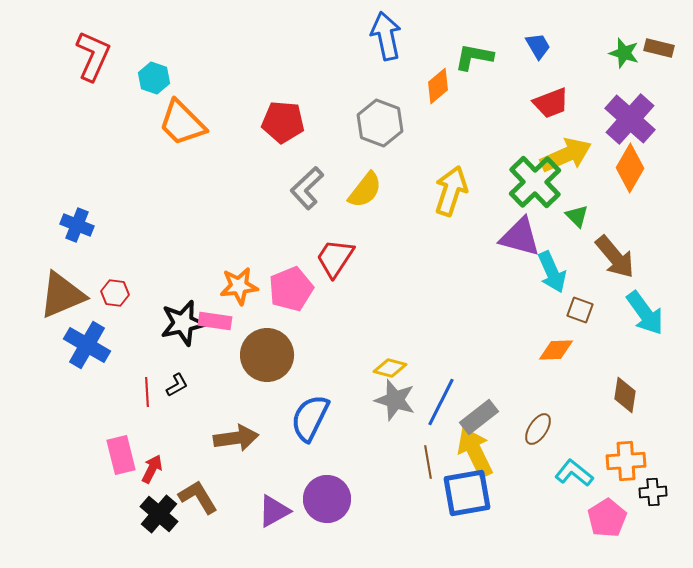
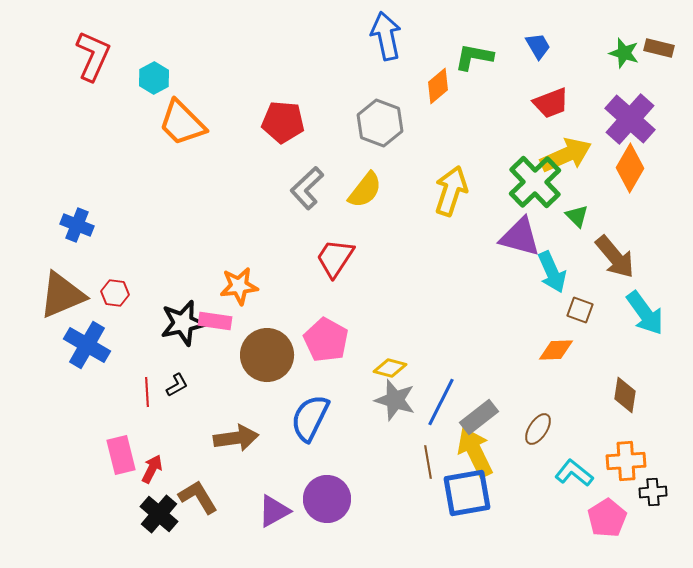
cyan hexagon at (154, 78): rotated 12 degrees clockwise
pink pentagon at (291, 289): moved 35 px right, 51 px down; rotated 21 degrees counterclockwise
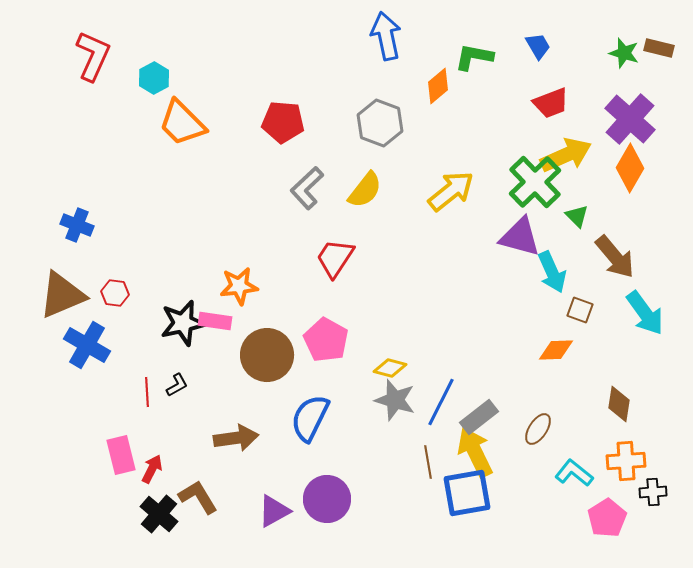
yellow arrow at (451, 191): rotated 33 degrees clockwise
brown diamond at (625, 395): moved 6 px left, 9 px down
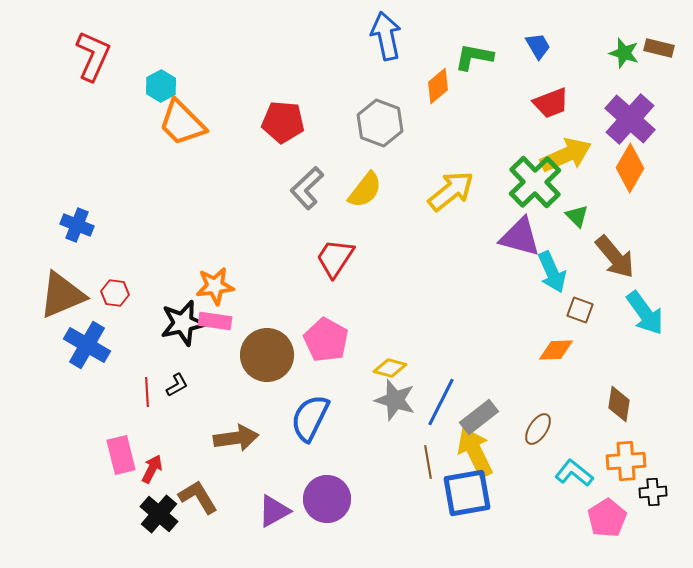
cyan hexagon at (154, 78): moved 7 px right, 8 px down
orange star at (239, 286): moved 24 px left
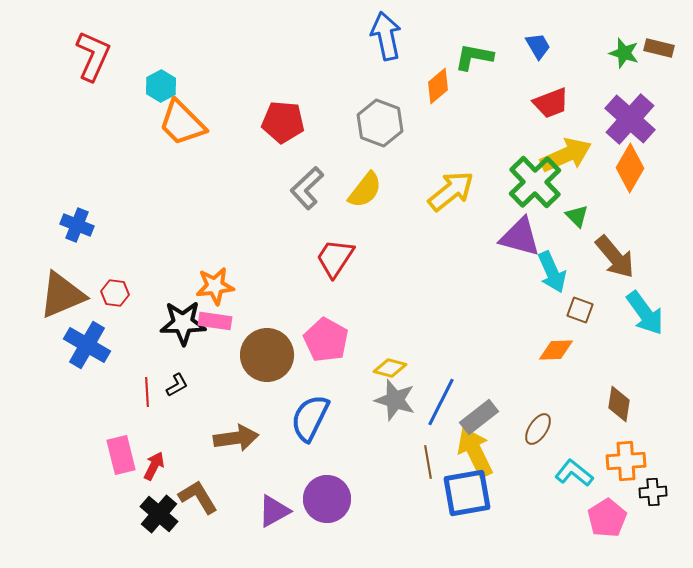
black star at (183, 323): rotated 12 degrees clockwise
red arrow at (152, 469): moved 2 px right, 3 px up
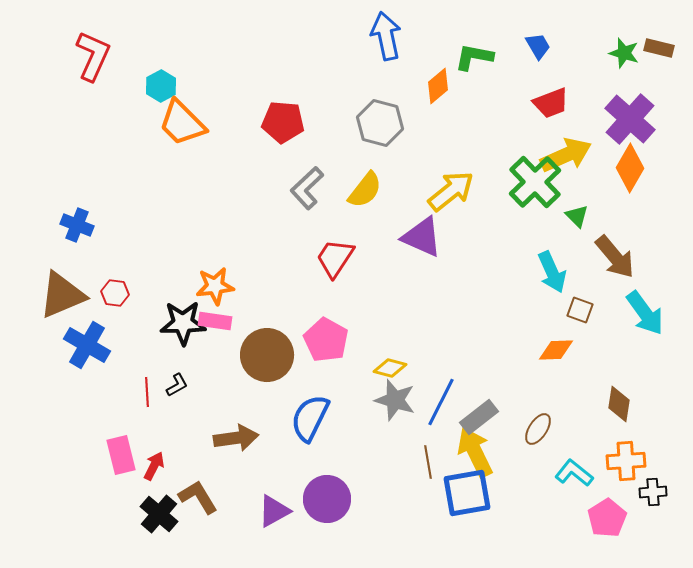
gray hexagon at (380, 123): rotated 6 degrees counterclockwise
purple triangle at (520, 237): moved 98 px left; rotated 9 degrees clockwise
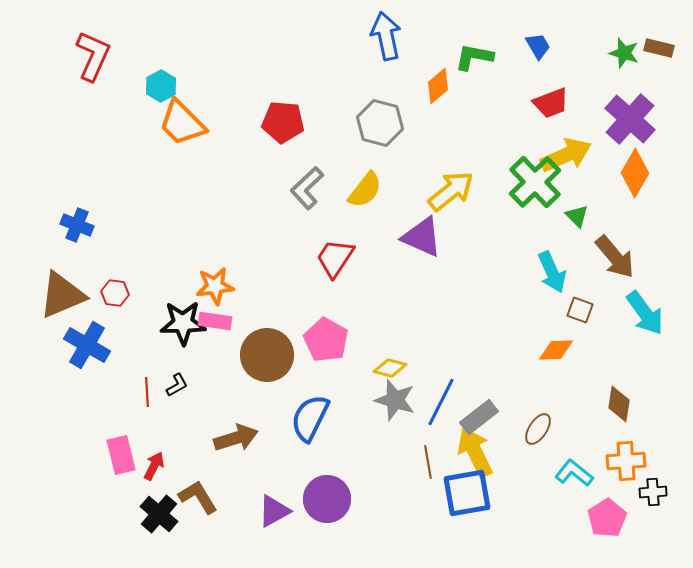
orange diamond at (630, 168): moved 5 px right, 5 px down
brown arrow at (236, 438): rotated 9 degrees counterclockwise
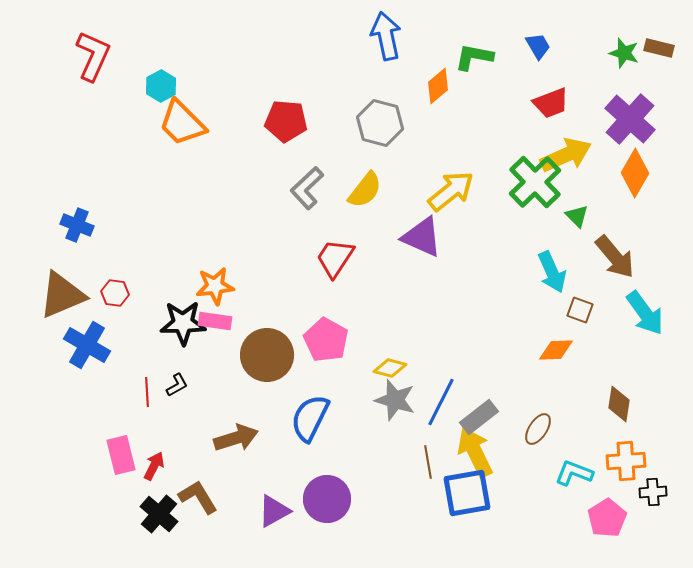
red pentagon at (283, 122): moved 3 px right, 1 px up
cyan L-shape at (574, 473): rotated 18 degrees counterclockwise
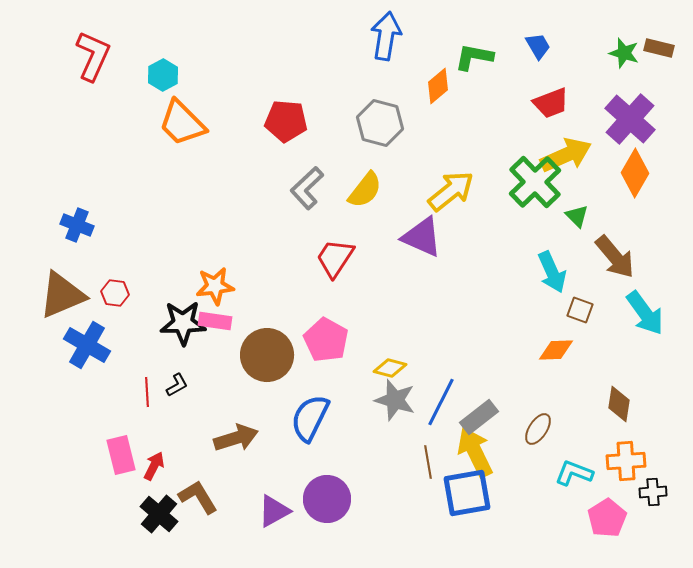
blue arrow at (386, 36): rotated 21 degrees clockwise
cyan hexagon at (161, 86): moved 2 px right, 11 px up
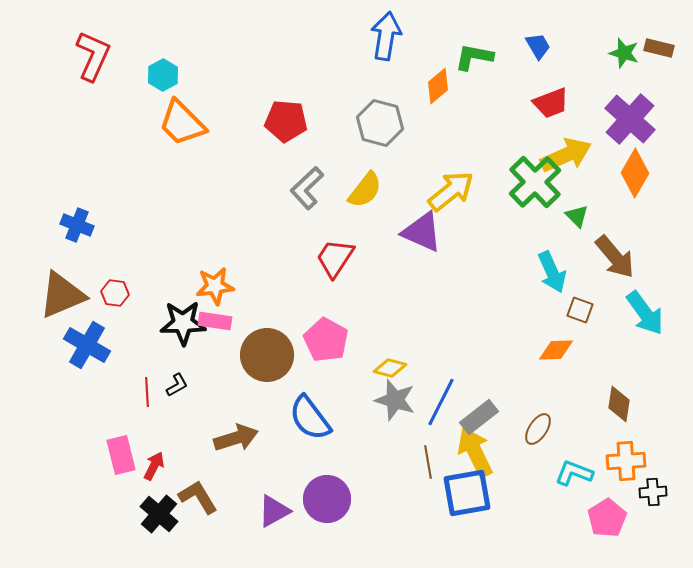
purple triangle at (422, 237): moved 5 px up
blue semicircle at (310, 418): rotated 63 degrees counterclockwise
